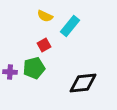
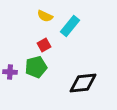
green pentagon: moved 2 px right, 1 px up
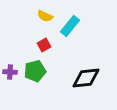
green pentagon: moved 1 px left, 4 px down
black diamond: moved 3 px right, 5 px up
